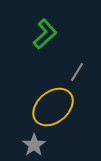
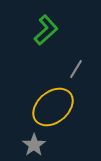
green L-shape: moved 1 px right, 4 px up
gray line: moved 1 px left, 3 px up
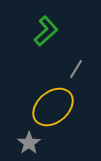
green L-shape: moved 1 px down
gray star: moved 5 px left, 2 px up
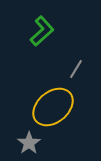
green L-shape: moved 4 px left
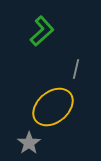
gray line: rotated 18 degrees counterclockwise
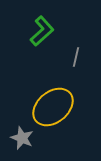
gray line: moved 12 px up
gray star: moved 7 px left, 5 px up; rotated 15 degrees counterclockwise
